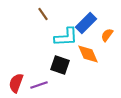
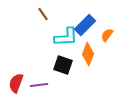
blue rectangle: moved 1 px left, 2 px down
orange diamond: rotated 45 degrees clockwise
black square: moved 3 px right
purple line: rotated 12 degrees clockwise
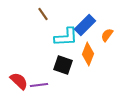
red semicircle: moved 3 px right, 2 px up; rotated 114 degrees clockwise
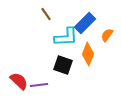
brown line: moved 3 px right
blue rectangle: moved 2 px up
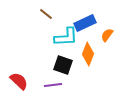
brown line: rotated 16 degrees counterclockwise
blue rectangle: rotated 20 degrees clockwise
purple line: moved 14 px right
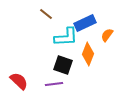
purple line: moved 1 px right, 1 px up
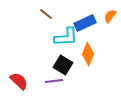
orange semicircle: moved 3 px right, 19 px up
black square: rotated 12 degrees clockwise
purple line: moved 3 px up
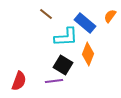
blue rectangle: rotated 65 degrees clockwise
red semicircle: rotated 66 degrees clockwise
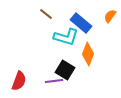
blue rectangle: moved 4 px left
cyan L-shape: rotated 20 degrees clockwise
black square: moved 2 px right, 5 px down
